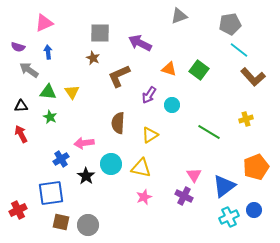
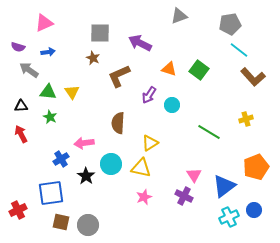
blue arrow at (48, 52): rotated 88 degrees clockwise
yellow triangle at (150, 135): moved 8 px down
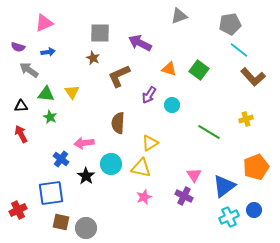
green triangle at (48, 92): moved 2 px left, 2 px down
blue cross at (61, 159): rotated 21 degrees counterclockwise
gray circle at (88, 225): moved 2 px left, 3 px down
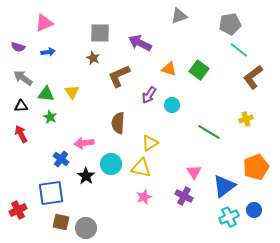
gray arrow at (29, 70): moved 6 px left, 8 px down
brown L-shape at (253, 77): rotated 95 degrees clockwise
pink triangle at (194, 175): moved 3 px up
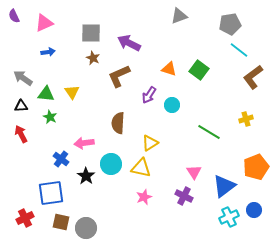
gray square at (100, 33): moved 9 px left
purple arrow at (140, 43): moved 11 px left
purple semicircle at (18, 47): moved 4 px left, 31 px up; rotated 48 degrees clockwise
red cross at (18, 210): moved 7 px right, 8 px down
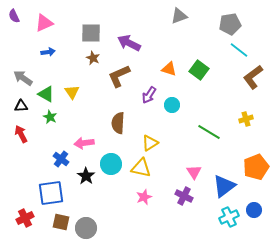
green triangle at (46, 94): rotated 24 degrees clockwise
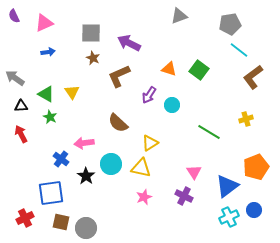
gray arrow at (23, 78): moved 8 px left
brown semicircle at (118, 123): rotated 50 degrees counterclockwise
blue triangle at (224, 186): moved 3 px right
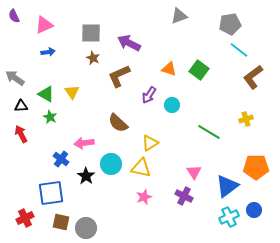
pink triangle at (44, 23): moved 2 px down
orange pentagon at (256, 167): rotated 20 degrees clockwise
